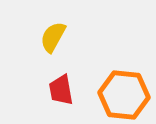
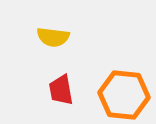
yellow semicircle: rotated 112 degrees counterclockwise
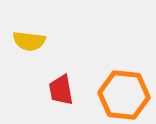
yellow semicircle: moved 24 px left, 4 px down
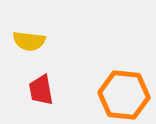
red trapezoid: moved 20 px left
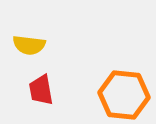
yellow semicircle: moved 4 px down
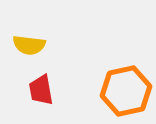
orange hexagon: moved 2 px right, 4 px up; rotated 18 degrees counterclockwise
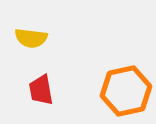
yellow semicircle: moved 2 px right, 7 px up
